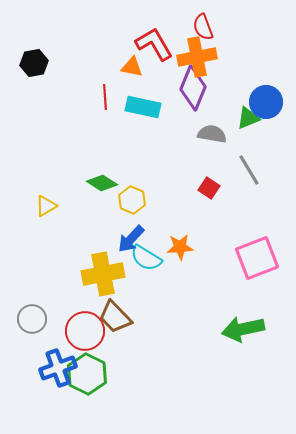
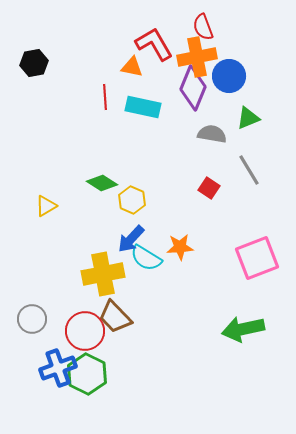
blue circle: moved 37 px left, 26 px up
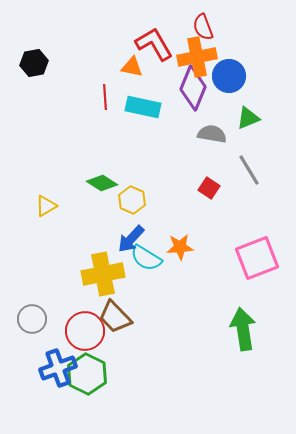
green arrow: rotated 93 degrees clockwise
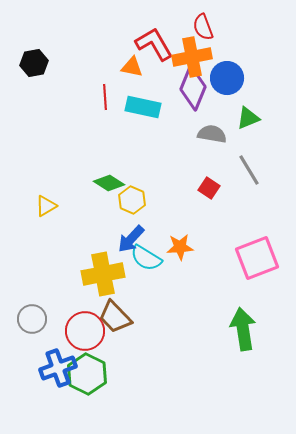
orange cross: moved 5 px left
blue circle: moved 2 px left, 2 px down
green diamond: moved 7 px right
